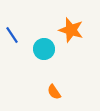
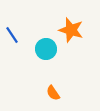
cyan circle: moved 2 px right
orange semicircle: moved 1 px left, 1 px down
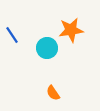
orange star: rotated 25 degrees counterclockwise
cyan circle: moved 1 px right, 1 px up
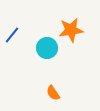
blue line: rotated 72 degrees clockwise
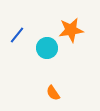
blue line: moved 5 px right
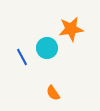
orange star: moved 1 px up
blue line: moved 5 px right, 22 px down; rotated 66 degrees counterclockwise
